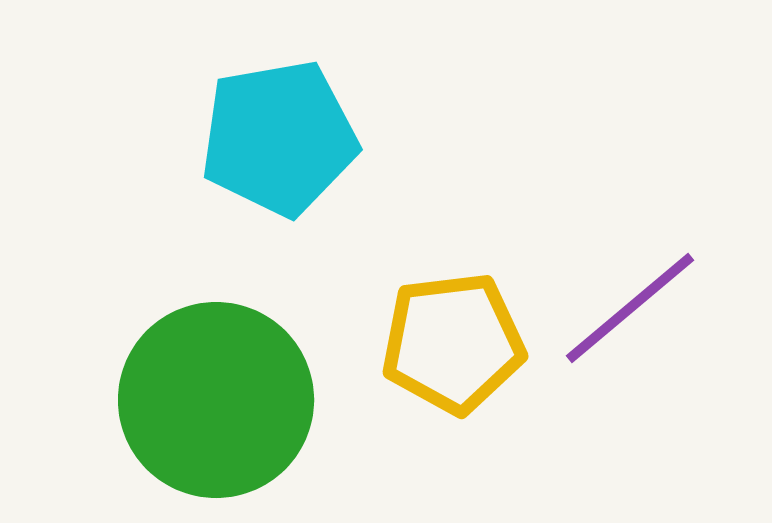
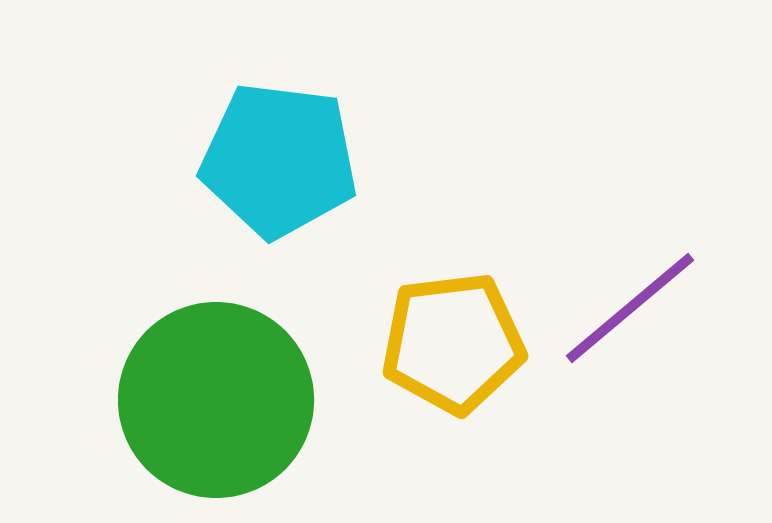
cyan pentagon: moved 22 px down; rotated 17 degrees clockwise
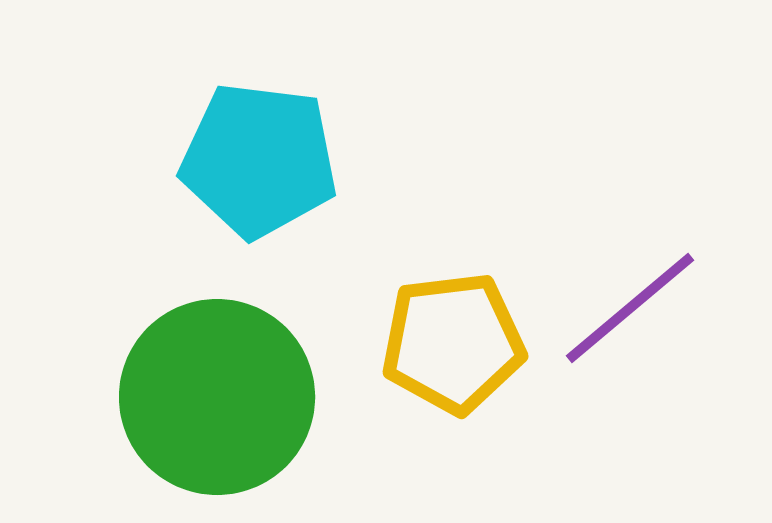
cyan pentagon: moved 20 px left
green circle: moved 1 px right, 3 px up
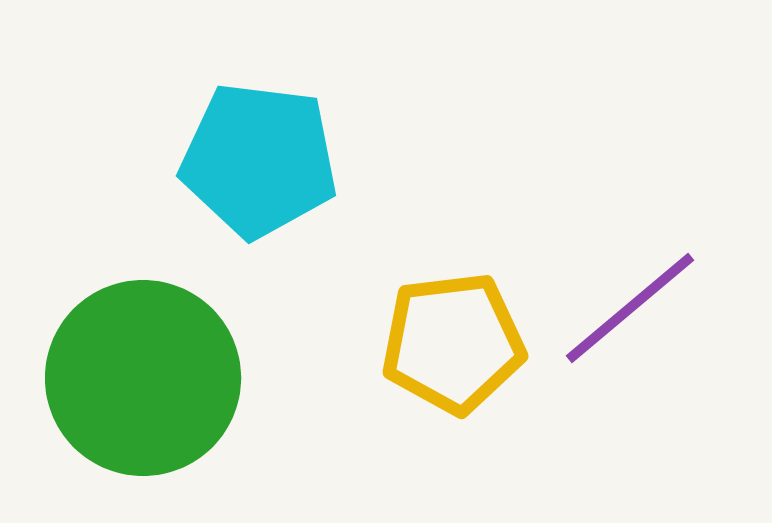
green circle: moved 74 px left, 19 px up
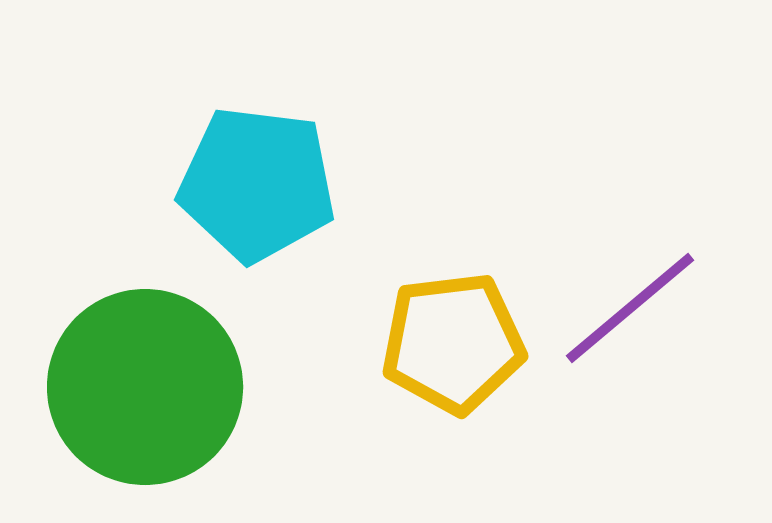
cyan pentagon: moved 2 px left, 24 px down
green circle: moved 2 px right, 9 px down
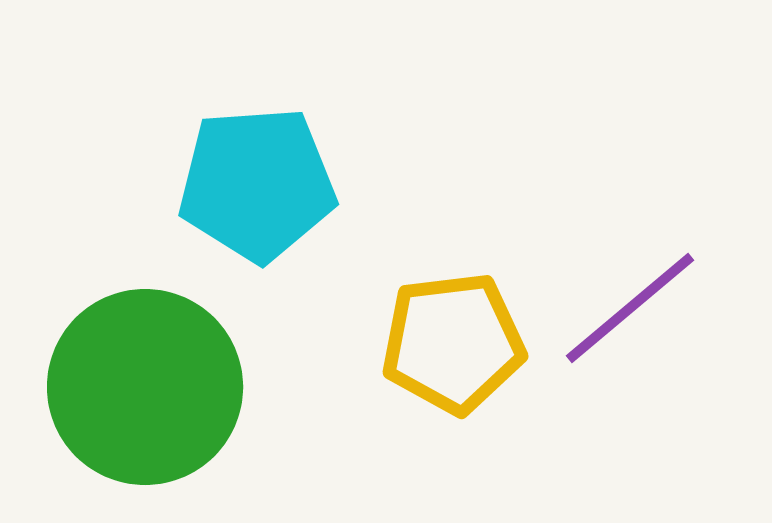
cyan pentagon: rotated 11 degrees counterclockwise
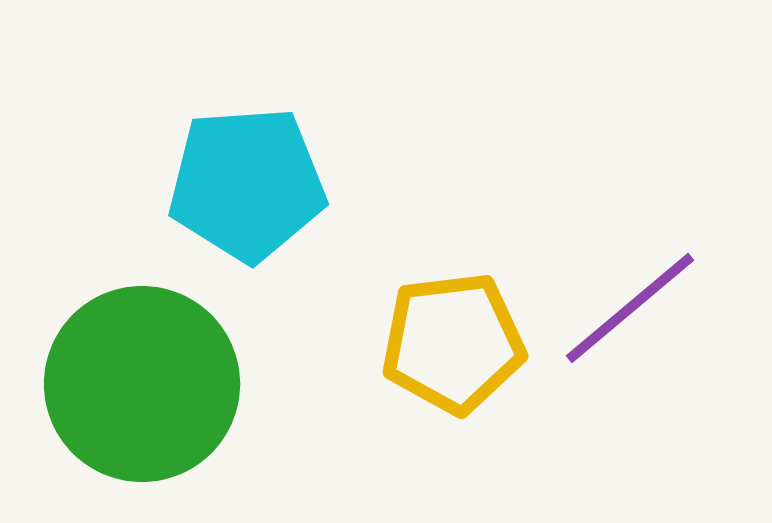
cyan pentagon: moved 10 px left
green circle: moved 3 px left, 3 px up
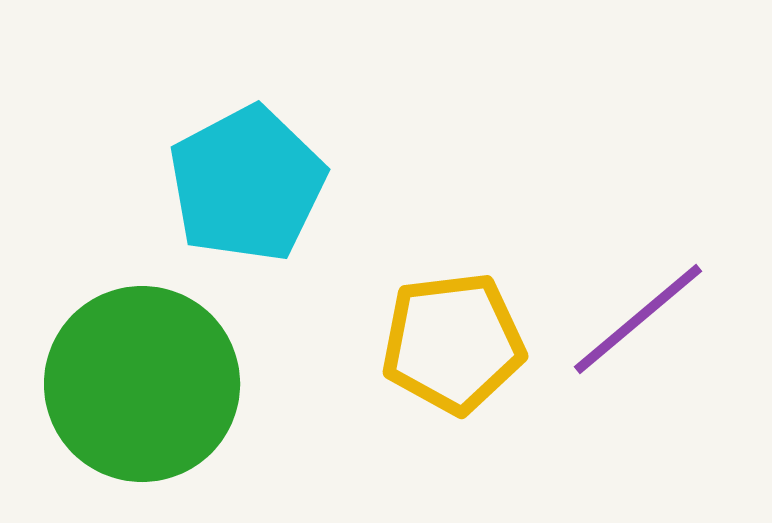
cyan pentagon: rotated 24 degrees counterclockwise
purple line: moved 8 px right, 11 px down
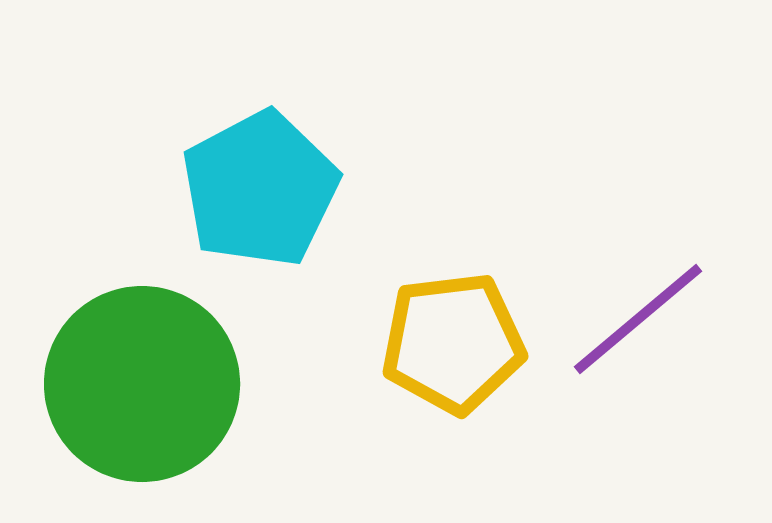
cyan pentagon: moved 13 px right, 5 px down
